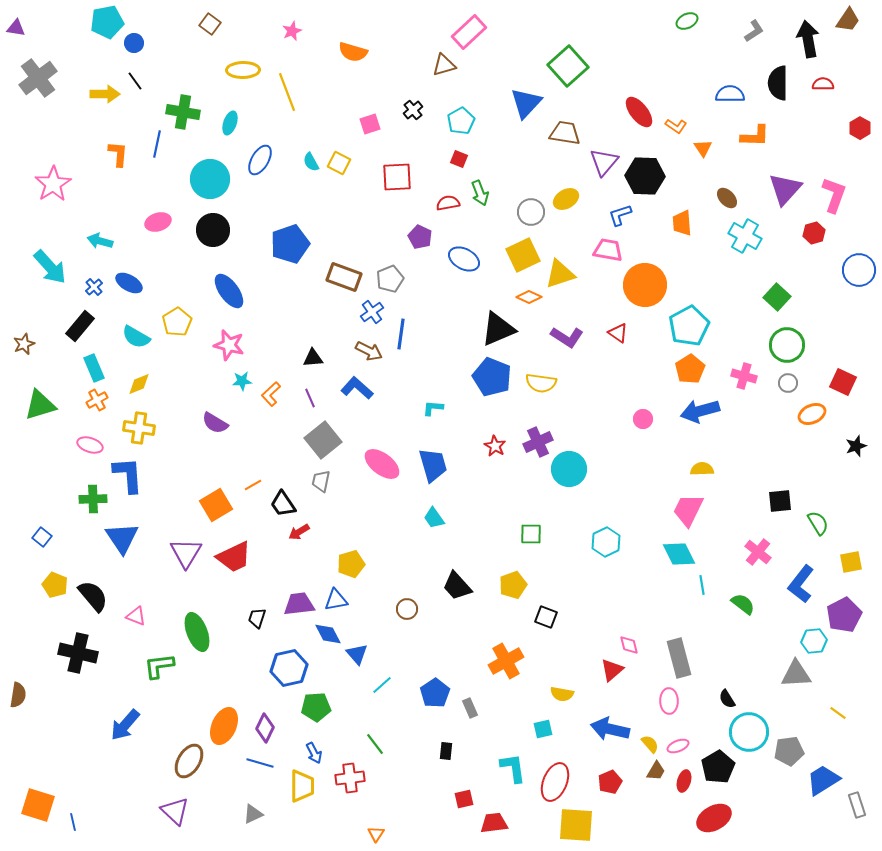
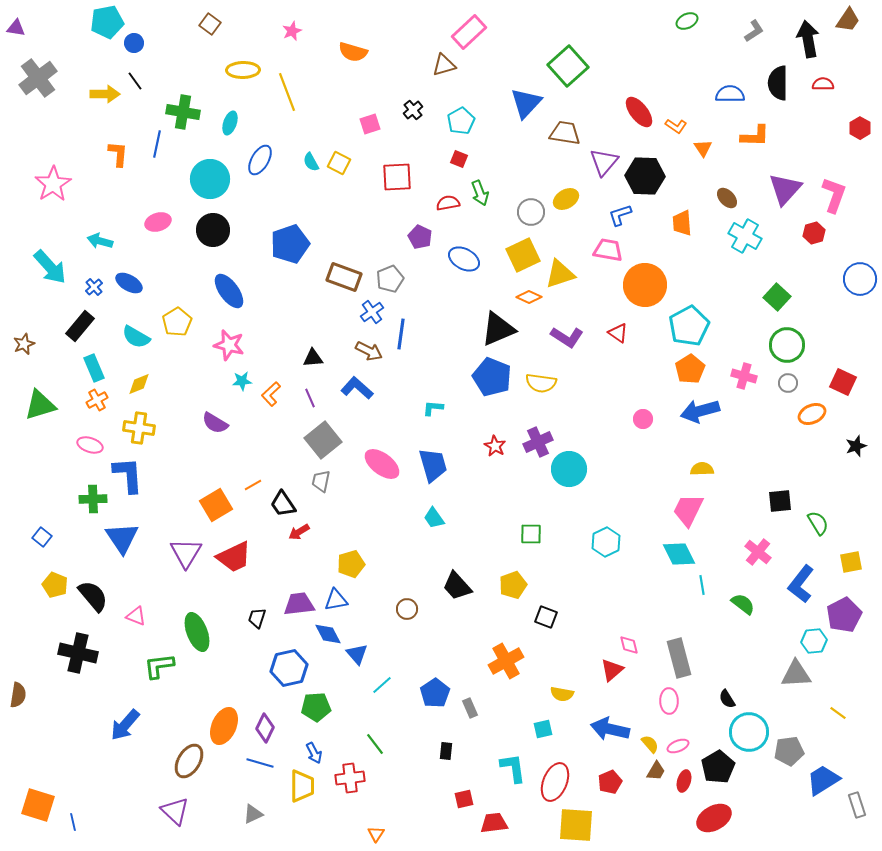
blue circle at (859, 270): moved 1 px right, 9 px down
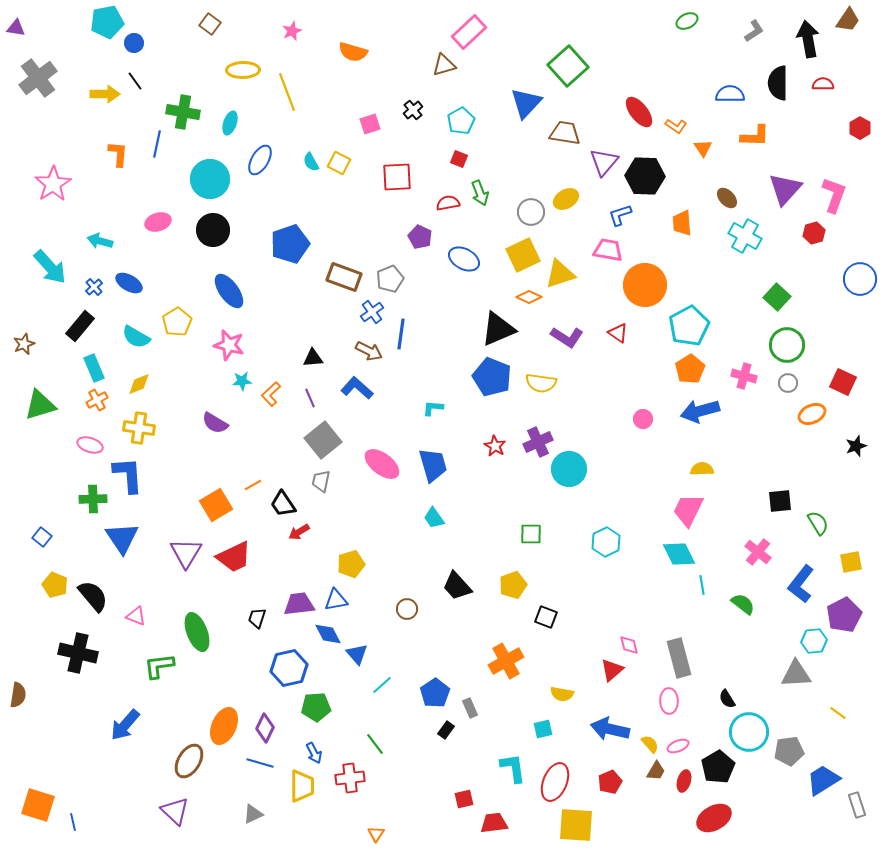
black rectangle at (446, 751): moved 21 px up; rotated 30 degrees clockwise
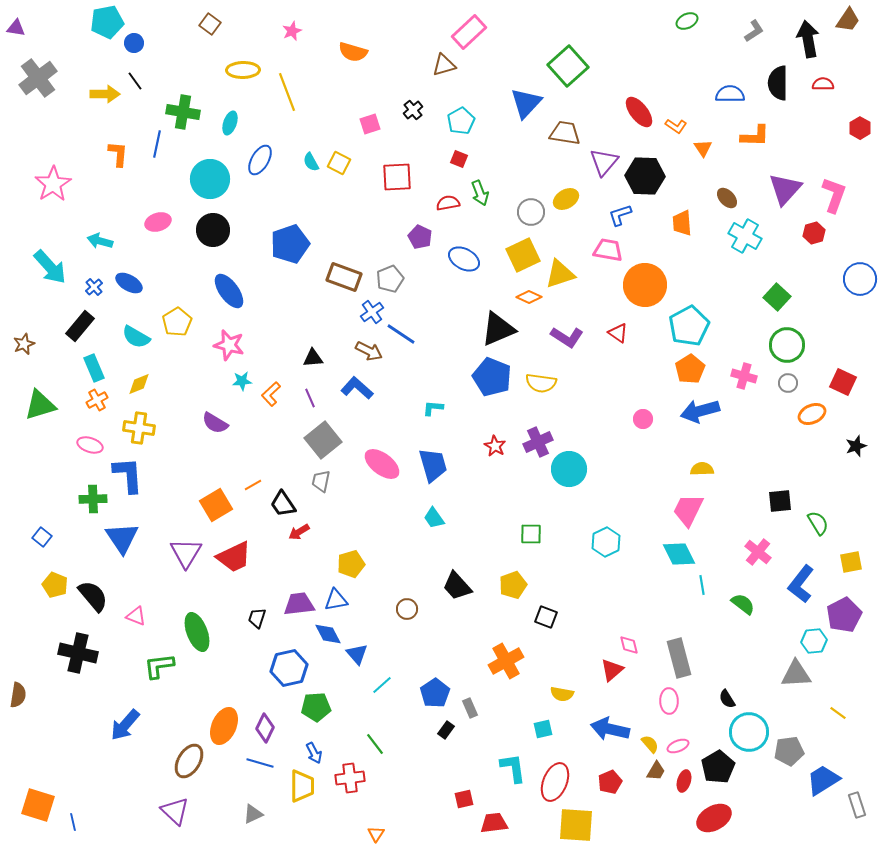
blue line at (401, 334): rotated 64 degrees counterclockwise
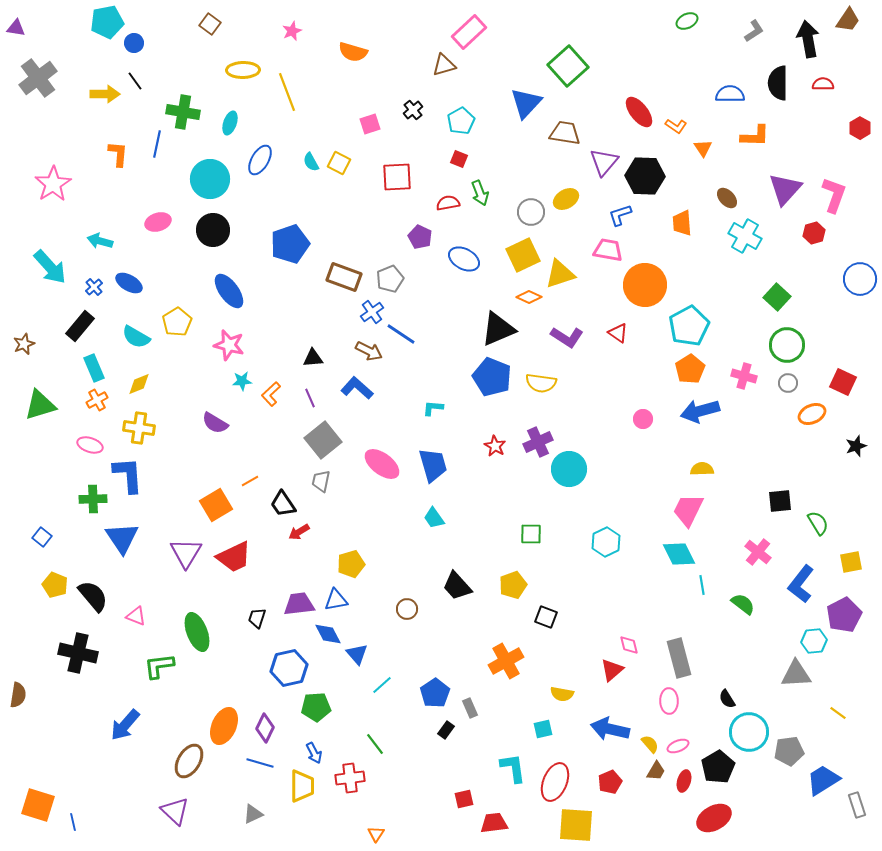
orange line at (253, 485): moved 3 px left, 4 px up
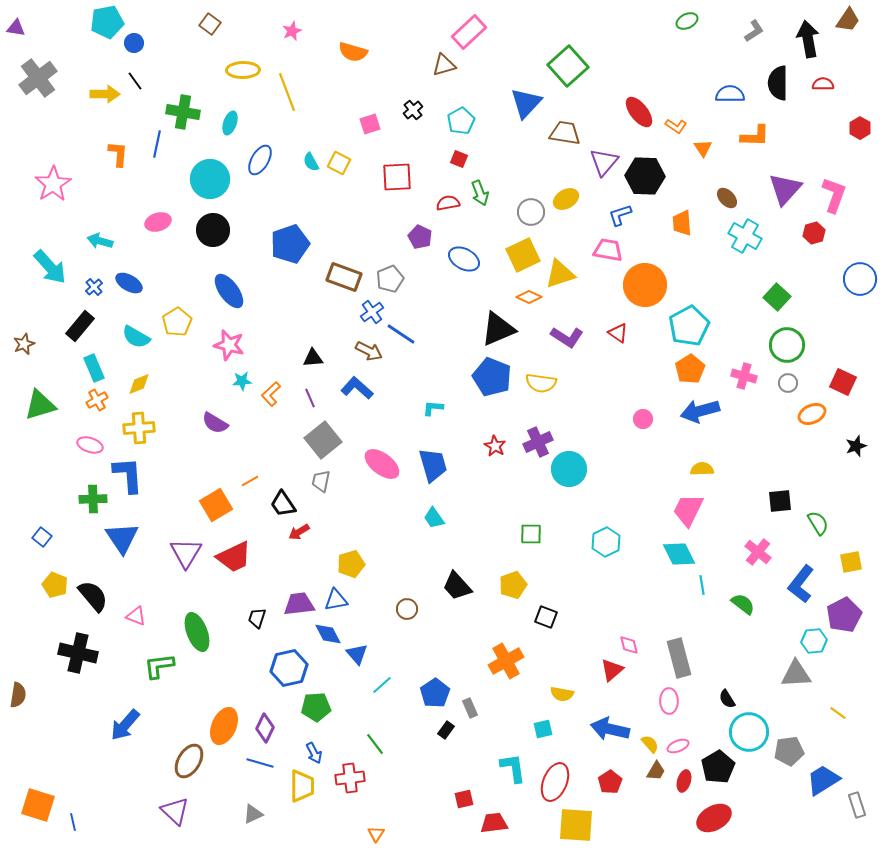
yellow cross at (139, 428): rotated 12 degrees counterclockwise
red pentagon at (610, 782): rotated 10 degrees counterclockwise
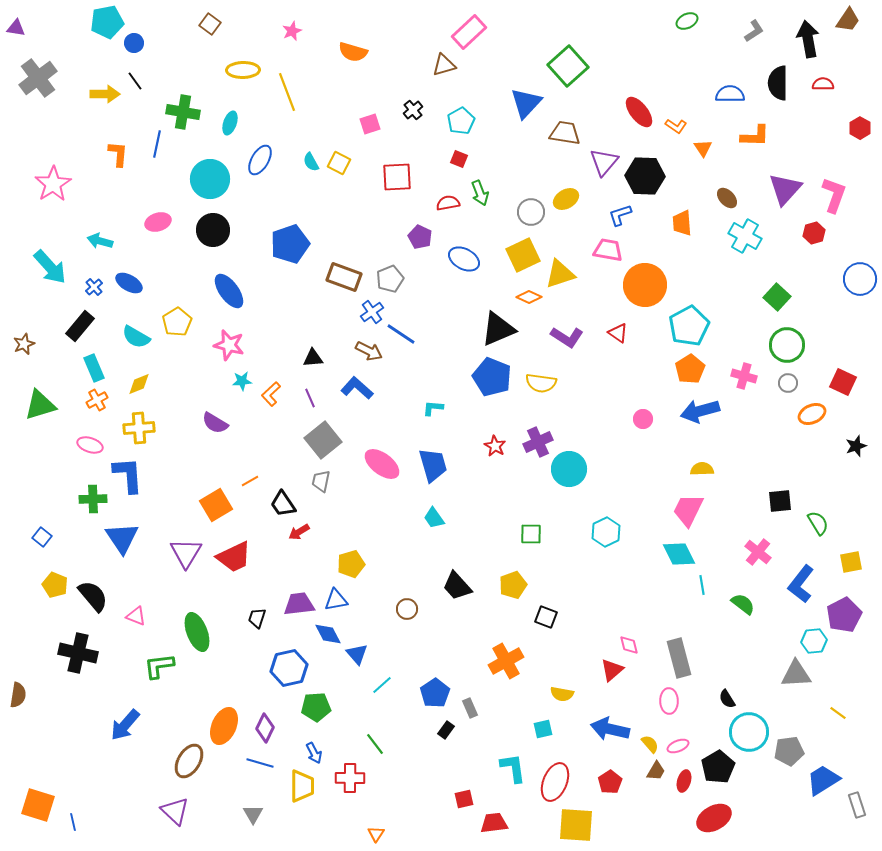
cyan hexagon at (606, 542): moved 10 px up
red cross at (350, 778): rotated 8 degrees clockwise
gray triangle at (253, 814): rotated 35 degrees counterclockwise
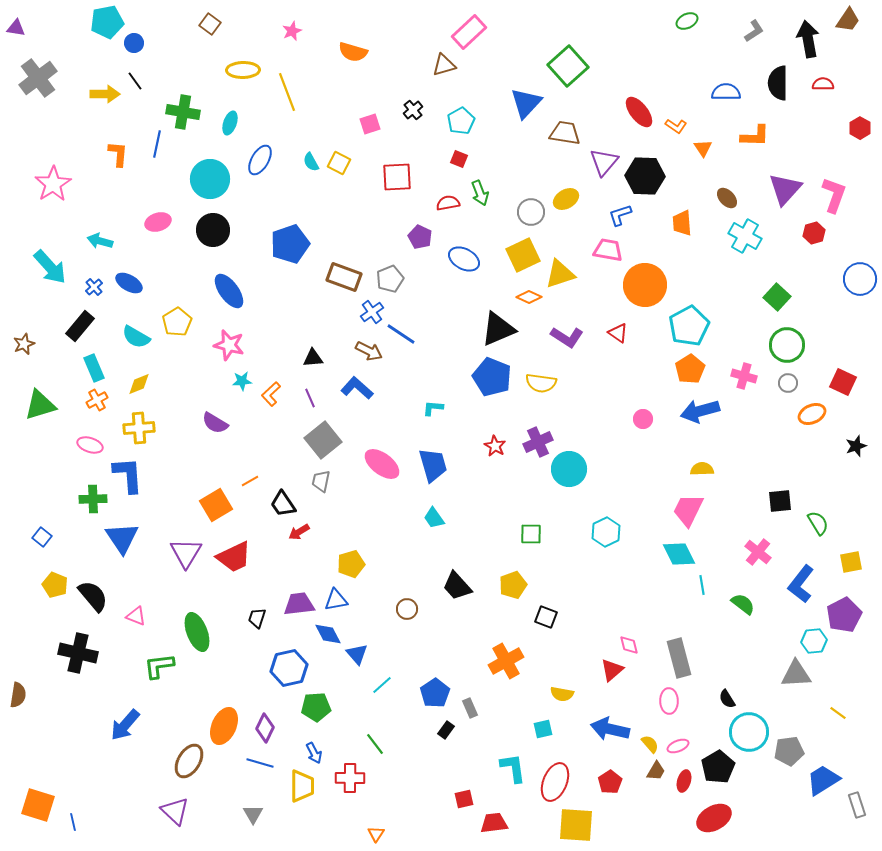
blue semicircle at (730, 94): moved 4 px left, 2 px up
